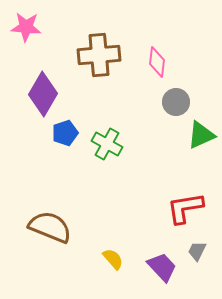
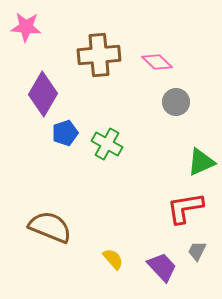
pink diamond: rotated 52 degrees counterclockwise
green triangle: moved 27 px down
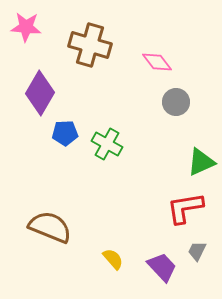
brown cross: moved 9 px left, 10 px up; rotated 21 degrees clockwise
pink diamond: rotated 8 degrees clockwise
purple diamond: moved 3 px left, 1 px up
blue pentagon: rotated 15 degrees clockwise
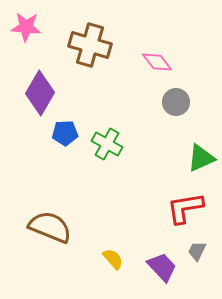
green triangle: moved 4 px up
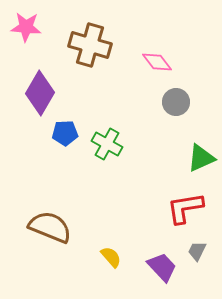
yellow semicircle: moved 2 px left, 2 px up
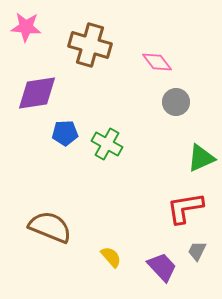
purple diamond: moved 3 px left; rotated 51 degrees clockwise
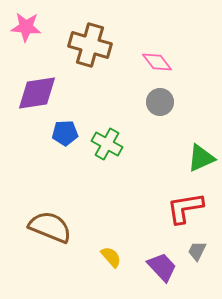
gray circle: moved 16 px left
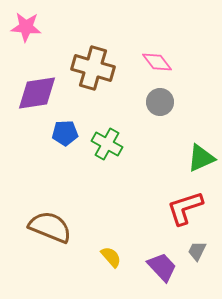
brown cross: moved 3 px right, 23 px down
red L-shape: rotated 9 degrees counterclockwise
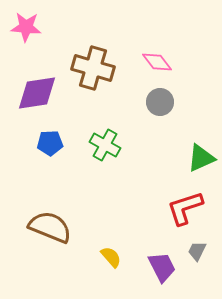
blue pentagon: moved 15 px left, 10 px down
green cross: moved 2 px left, 1 px down
purple trapezoid: rotated 16 degrees clockwise
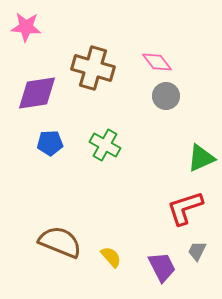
gray circle: moved 6 px right, 6 px up
brown semicircle: moved 10 px right, 15 px down
